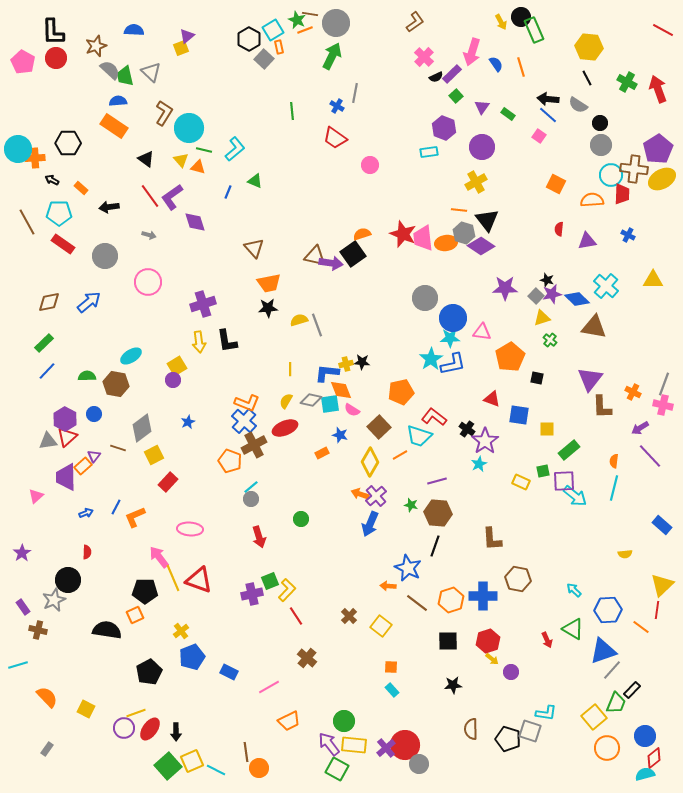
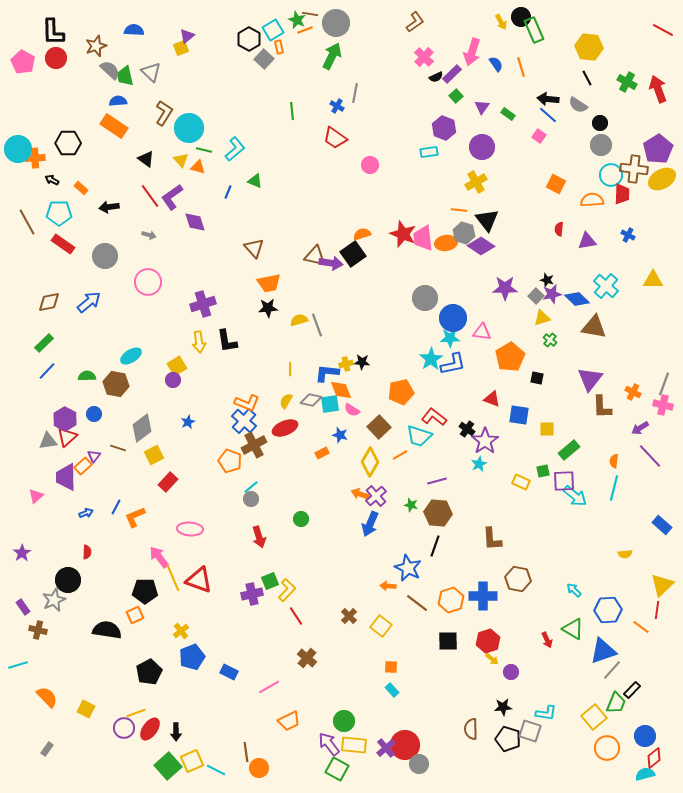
black star at (453, 685): moved 50 px right, 22 px down
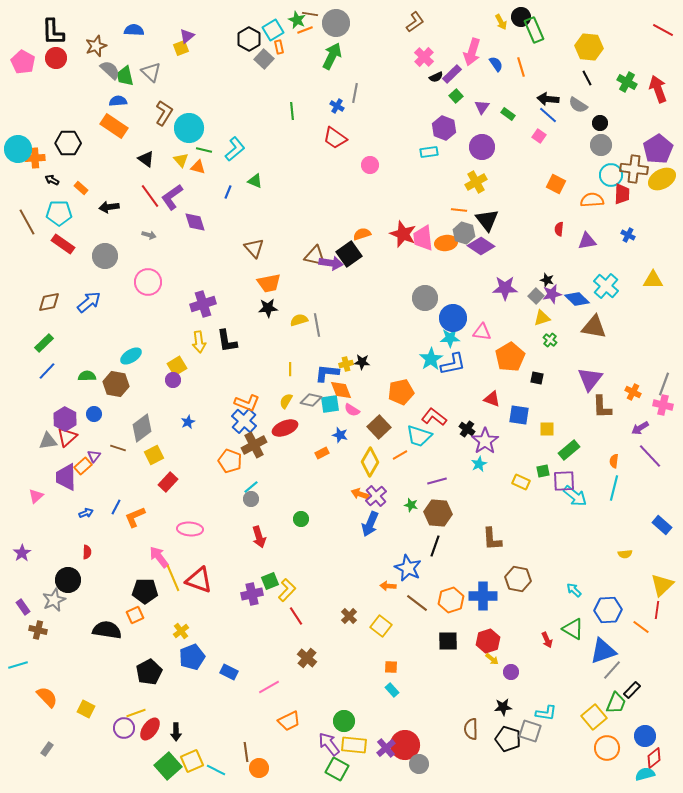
black square at (353, 254): moved 4 px left
gray line at (317, 325): rotated 10 degrees clockwise
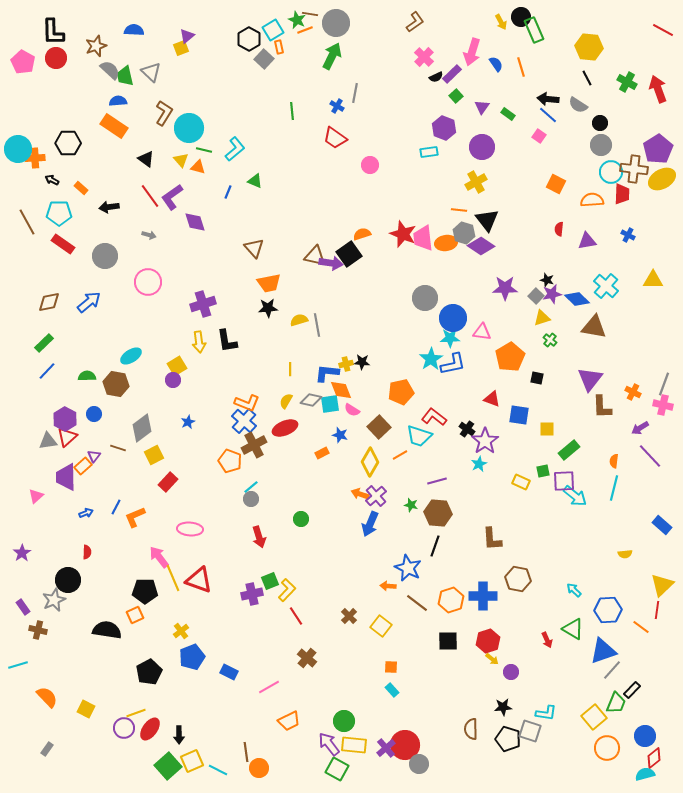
cyan circle at (611, 175): moved 3 px up
black arrow at (176, 732): moved 3 px right, 3 px down
cyan line at (216, 770): moved 2 px right
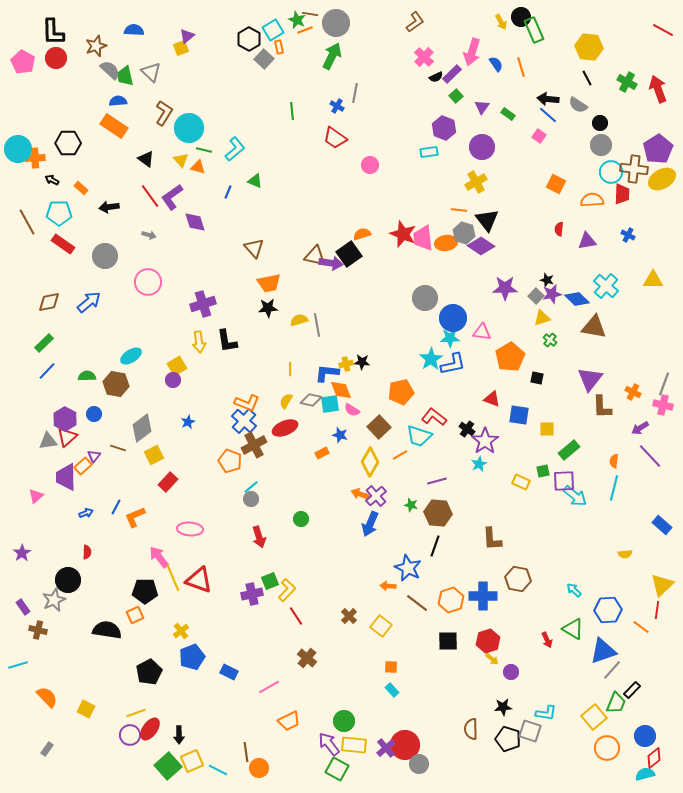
purple circle at (124, 728): moved 6 px right, 7 px down
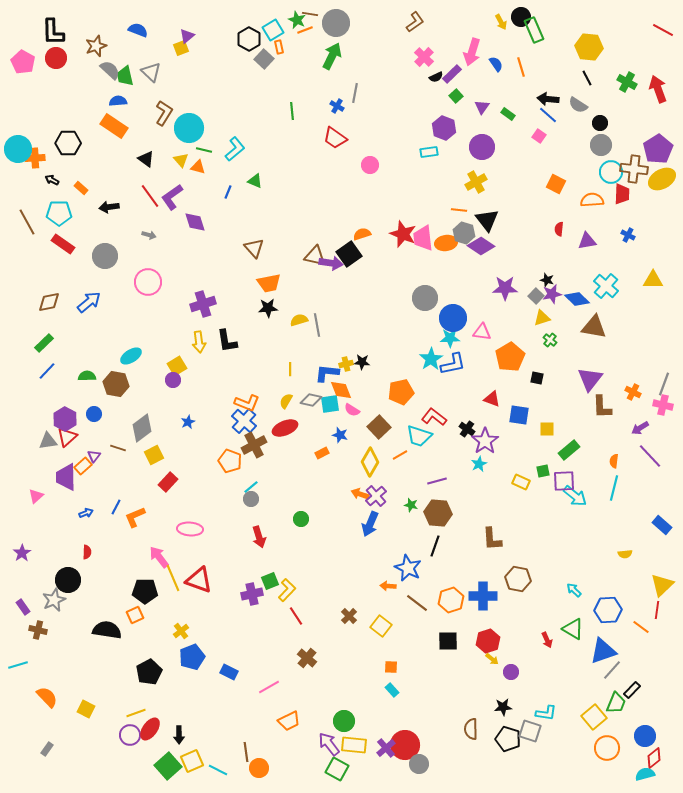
blue semicircle at (134, 30): moved 4 px right; rotated 18 degrees clockwise
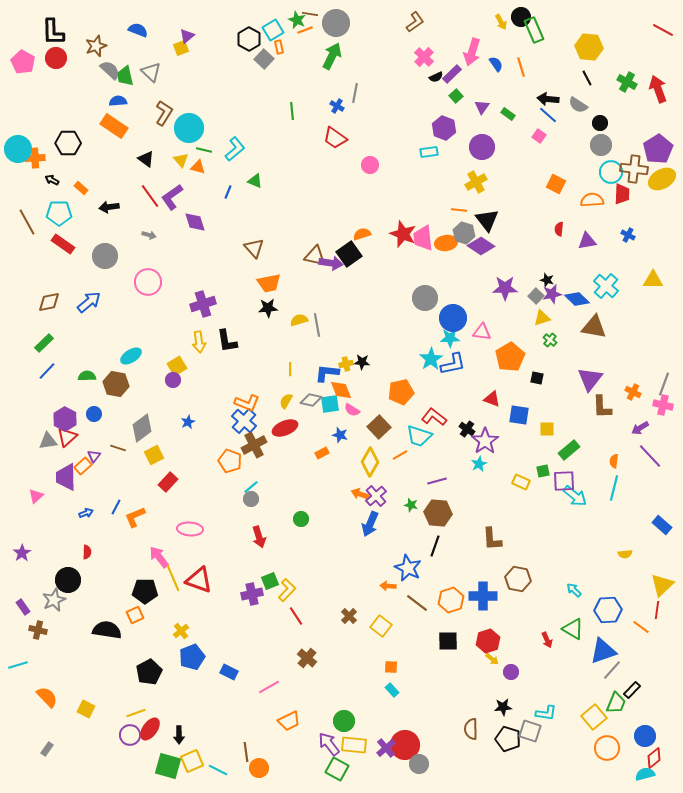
green square at (168, 766): rotated 32 degrees counterclockwise
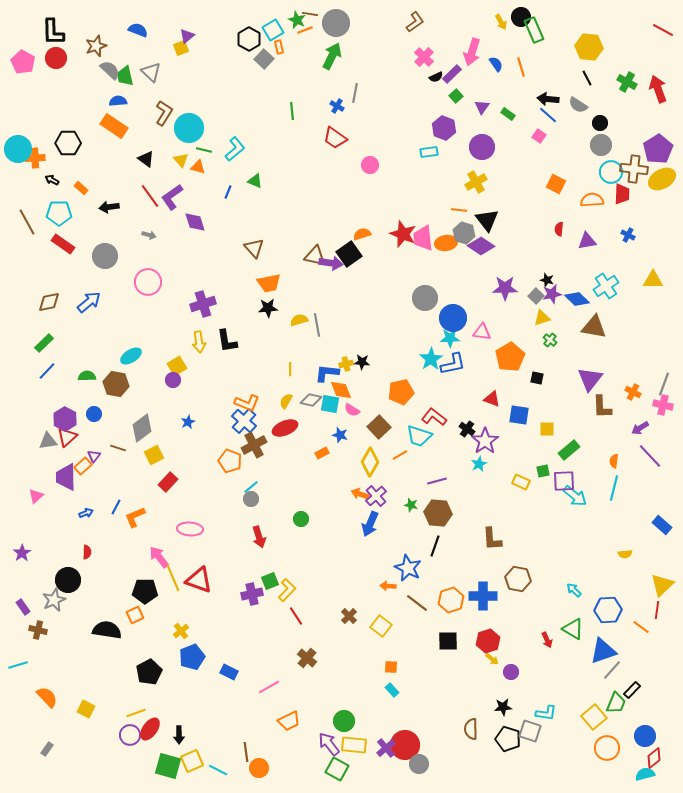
cyan cross at (606, 286): rotated 15 degrees clockwise
cyan square at (330, 404): rotated 18 degrees clockwise
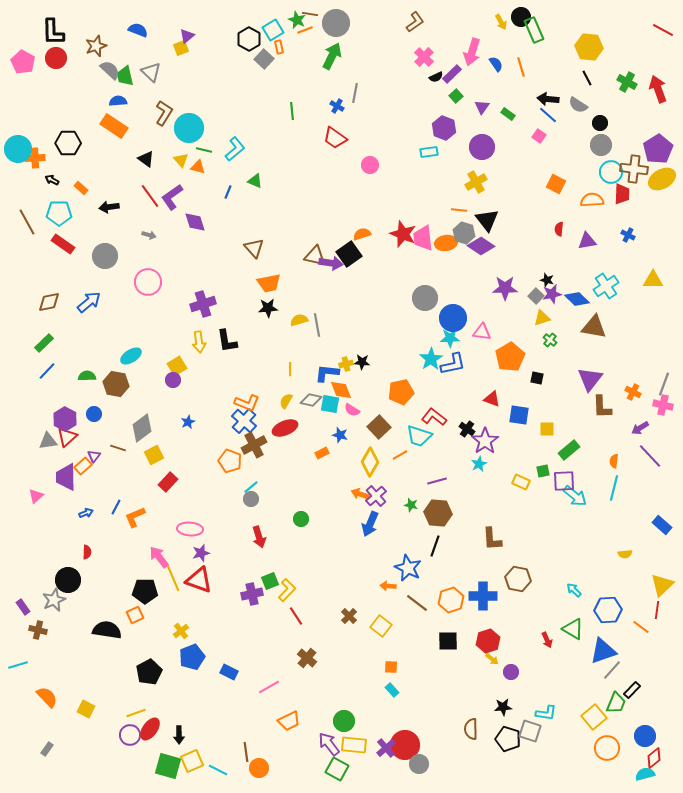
purple star at (22, 553): moved 179 px right; rotated 18 degrees clockwise
